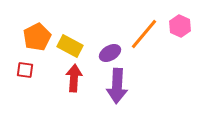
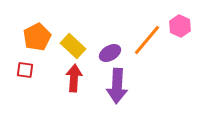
orange line: moved 3 px right, 6 px down
yellow rectangle: moved 3 px right; rotated 15 degrees clockwise
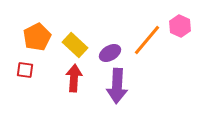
yellow rectangle: moved 2 px right, 1 px up
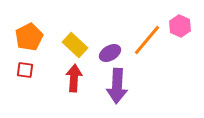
orange pentagon: moved 8 px left
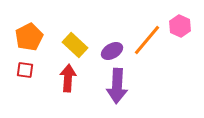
purple ellipse: moved 2 px right, 2 px up
red arrow: moved 6 px left
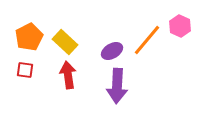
yellow rectangle: moved 10 px left, 3 px up
red arrow: moved 3 px up; rotated 12 degrees counterclockwise
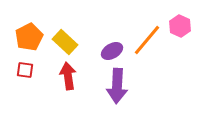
red arrow: moved 1 px down
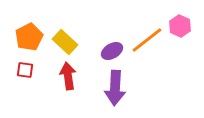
orange line: rotated 12 degrees clockwise
purple arrow: moved 2 px left, 2 px down
